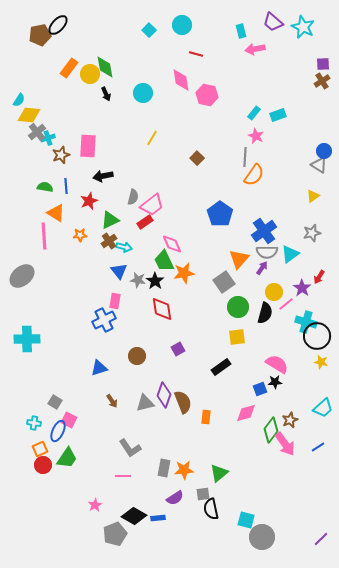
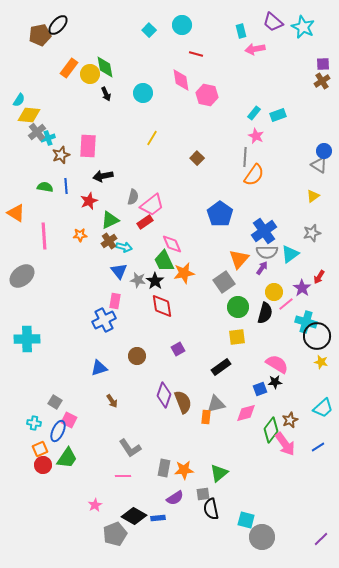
orange triangle at (56, 213): moved 40 px left
red diamond at (162, 309): moved 3 px up
gray triangle at (145, 403): moved 71 px right, 1 px down
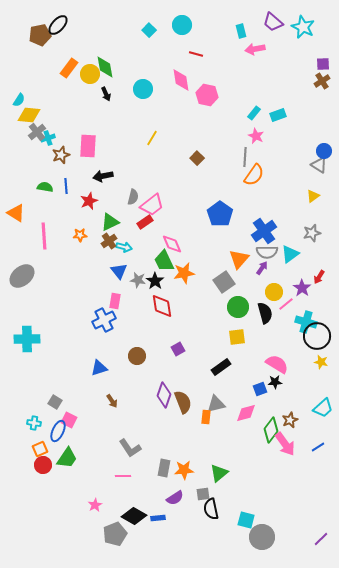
cyan circle at (143, 93): moved 4 px up
green triangle at (110, 220): moved 2 px down
black semicircle at (265, 313): rotated 30 degrees counterclockwise
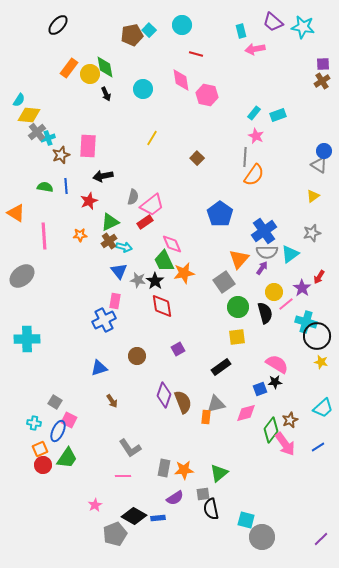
cyan star at (303, 27): rotated 15 degrees counterclockwise
brown pentagon at (40, 35): moved 92 px right
